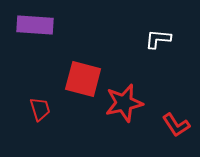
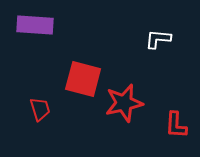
red L-shape: rotated 36 degrees clockwise
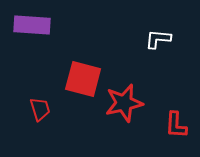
purple rectangle: moved 3 px left
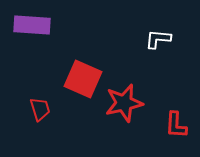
red square: rotated 9 degrees clockwise
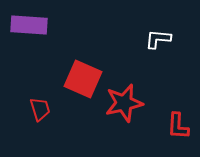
purple rectangle: moved 3 px left
red L-shape: moved 2 px right, 1 px down
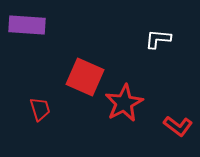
purple rectangle: moved 2 px left
red square: moved 2 px right, 2 px up
red star: rotated 15 degrees counterclockwise
red L-shape: rotated 56 degrees counterclockwise
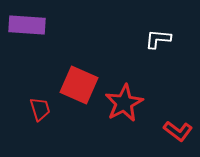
red square: moved 6 px left, 8 px down
red L-shape: moved 5 px down
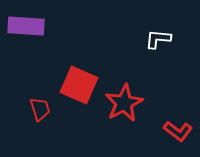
purple rectangle: moved 1 px left, 1 px down
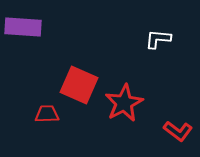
purple rectangle: moved 3 px left, 1 px down
red trapezoid: moved 7 px right, 5 px down; rotated 75 degrees counterclockwise
